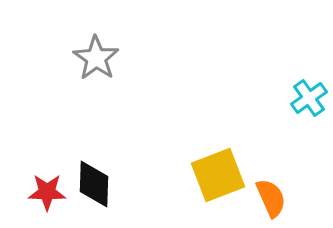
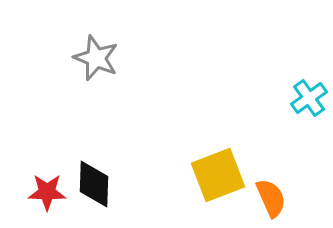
gray star: rotated 12 degrees counterclockwise
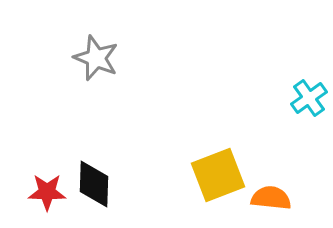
orange semicircle: rotated 60 degrees counterclockwise
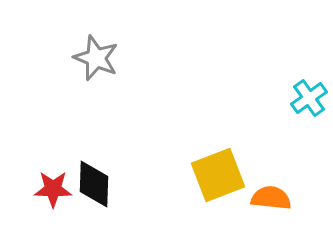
red star: moved 6 px right, 3 px up
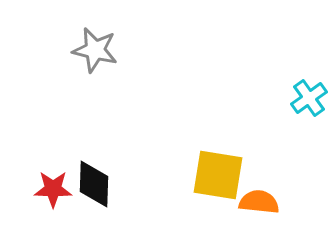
gray star: moved 1 px left, 8 px up; rotated 9 degrees counterclockwise
yellow square: rotated 30 degrees clockwise
orange semicircle: moved 12 px left, 4 px down
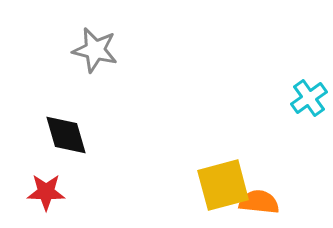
yellow square: moved 5 px right, 10 px down; rotated 24 degrees counterclockwise
black diamond: moved 28 px left, 49 px up; rotated 18 degrees counterclockwise
red star: moved 7 px left, 3 px down
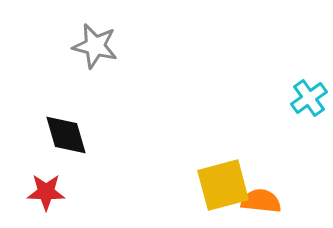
gray star: moved 4 px up
orange semicircle: moved 2 px right, 1 px up
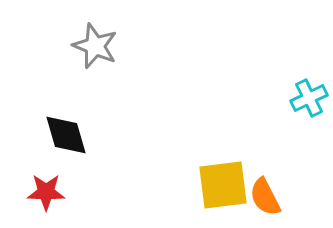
gray star: rotated 9 degrees clockwise
cyan cross: rotated 9 degrees clockwise
yellow square: rotated 8 degrees clockwise
orange semicircle: moved 4 px right, 4 px up; rotated 123 degrees counterclockwise
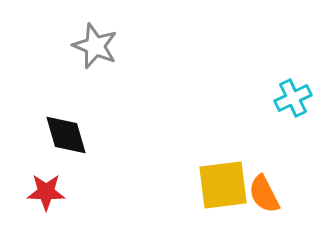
cyan cross: moved 16 px left
orange semicircle: moved 1 px left, 3 px up
